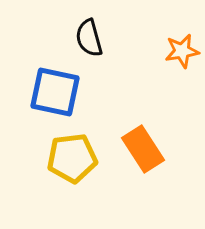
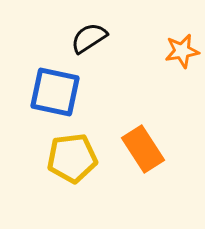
black semicircle: rotated 72 degrees clockwise
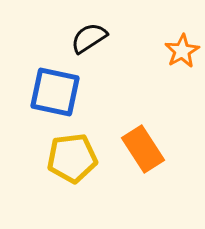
orange star: rotated 20 degrees counterclockwise
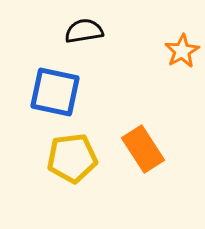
black semicircle: moved 5 px left, 7 px up; rotated 24 degrees clockwise
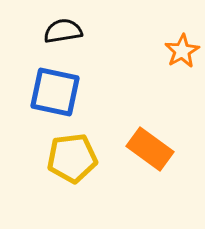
black semicircle: moved 21 px left
orange rectangle: moved 7 px right; rotated 21 degrees counterclockwise
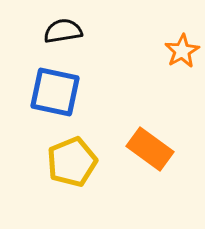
yellow pentagon: moved 4 px down; rotated 15 degrees counterclockwise
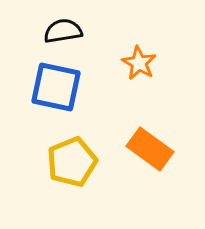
orange star: moved 43 px left, 12 px down; rotated 12 degrees counterclockwise
blue square: moved 1 px right, 5 px up
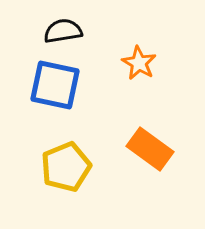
blue square: moved 1 px left, 2 px up
yellow pentagon: moved 6 px left, 5 px down
